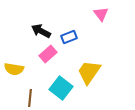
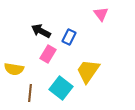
blue rectangle: rotated 42 degrees counterclockwise
pink rectangle: rotated 18 degrees counterclockwise
yellow trapezoid: moved 1 px left, 1 px up
brown line: moved 5 px up
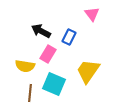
pink triangle: moved 9 px left
yellow semicircle: moved 11 px right, 3 px up
cyan square: moved 7 px left, 4 px up; rotated 15 degrees counterclockwise
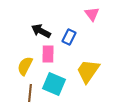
pink rectangle: rotated 30 degrees counterclockwise
yellow semicircle: rotated 108 degrees clockwise
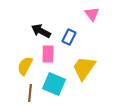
yellow trapezoid: moved 4 px left, 3 px up
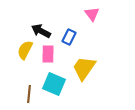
yellow semicircle: moved 16 px up
brown line: moved 1 px left, 1 px down
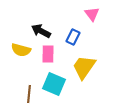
blue rectangle: moved 4 px right
yellow semicircle: moved 4 px left; rotated 102 degrees counterclockwise
yellow trapezoid: moved 1 px up
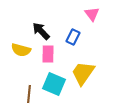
black arrow: rotated 18 degrees clockwise
yellow trapezoid: moved 1 px left, 6 px down
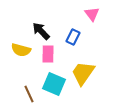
brown line: rotated 30 degrees counterclockwise
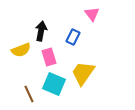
black arrow: rotated 54 degrees clockwise
yellow semicircle: rotated 36 degrees counterclockwise
pink rectangle: moved 1 px right, 3 px down; rotated 18 degrees counterclockwise
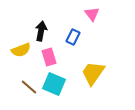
yellow trapezoid: moved 10 px right
brown line: moved 7 px up; rotated 24 degrees counterclockwise
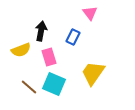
pink triangle: moved 2 px left, 1 px up
